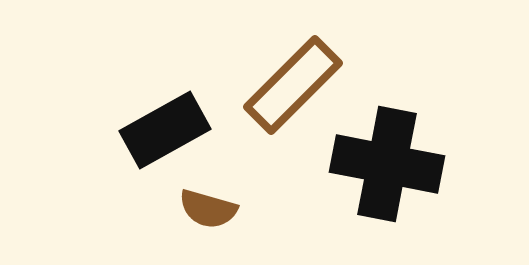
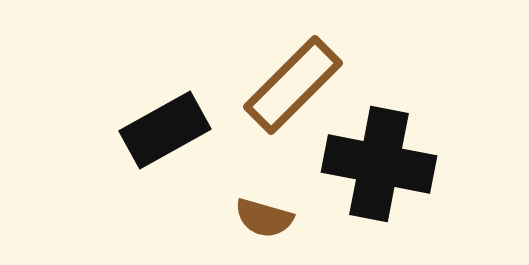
black cross: moved 8 px left
brown semicircle: moved 56 px right, 9 px down
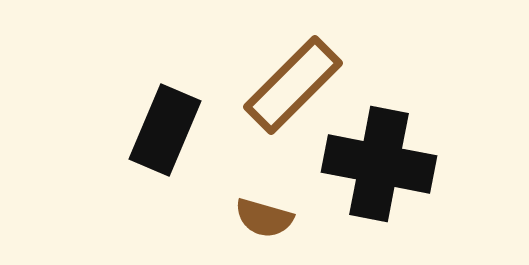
black rectangle: rotated 38 degrees counterclockwise
